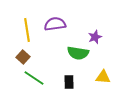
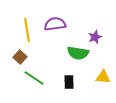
brown square: moved 3 px left
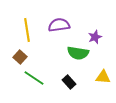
purple semicircle: moved 4 px right, 1 px down
black rectangle: rotated 40 degrees counterclockwise
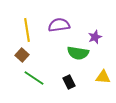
brown square: moved 2 px right, 2 px up
black rectangle: rotated 16 degrees clockwise
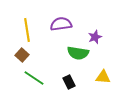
purple semicircle: moved 2 px right, 1 px up
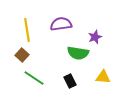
black rectangle: moved 1 px right, 1 px up
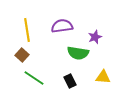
purple semicircle: moved 1 px right, 2 px down
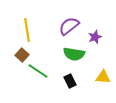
purple semicircle: moved 7 px right; rotated 30 degrees counterclockwise
green semicircle: moved 4 px left, 1 px down
green line: moved 4 px right, 7 px up
